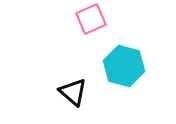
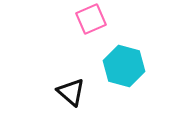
black triangle: moved 2 px left
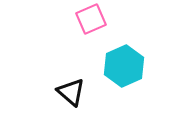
cyan hexagon: rotated 21 degrees clockwise
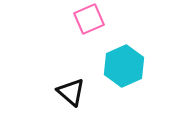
pink square: moved 2 px left
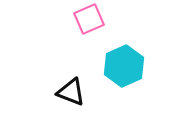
black triangle: rotated 20 degrees counterclockwise
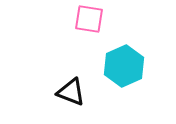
pink square: rotated 32 degrees clockwise
